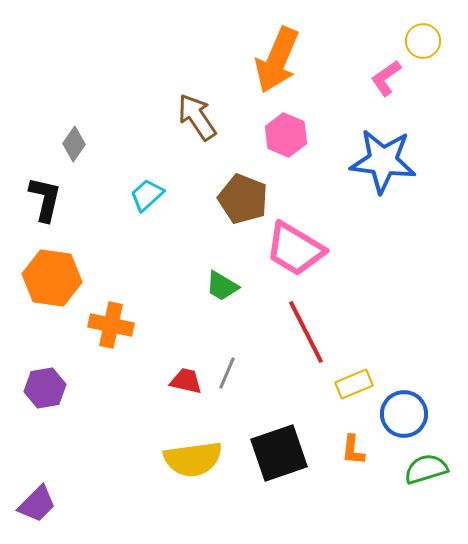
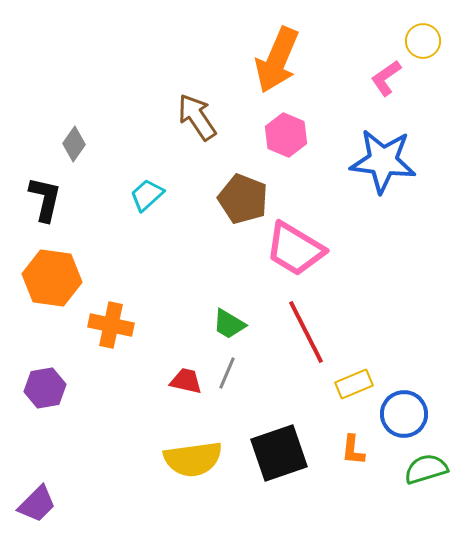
green trapezoid: moved 7 px right, 38 px down
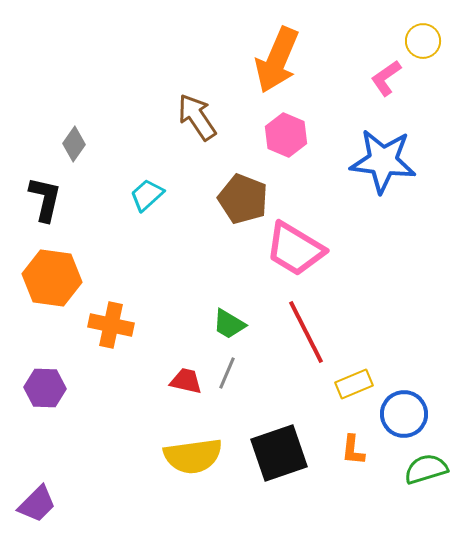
purple hexagon: rotated 12 degrees clockwise
yellow semicircle: moved 3 px up
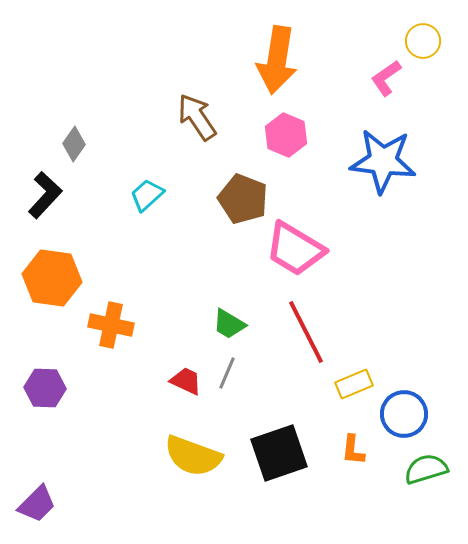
orange arrow: rotated 14 degrees counterclockwise
black L-shape: moved 4 px up; rotated 30 degrees clockwise
red trapezoid: rotated 12 degrees clockwise
yellow semicircle: rotated 28 degrees clockwise
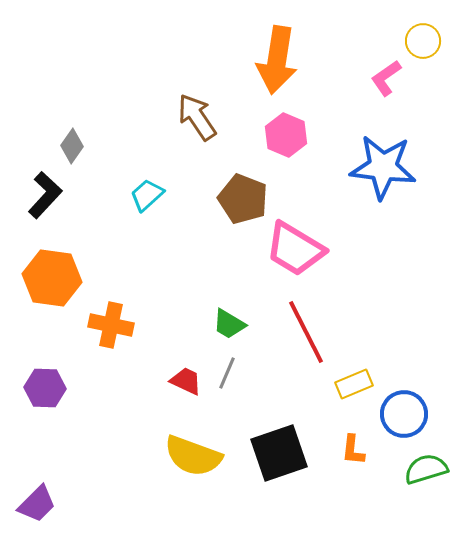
gray diamond: moved 2 px left, 2 px down
blue star: moved 6 px down
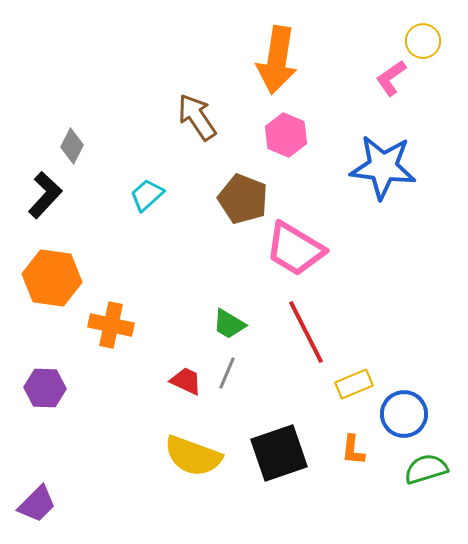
pink L-shape: moved 5 px right
gray diamond: rotated 8 degrees counterclockwise
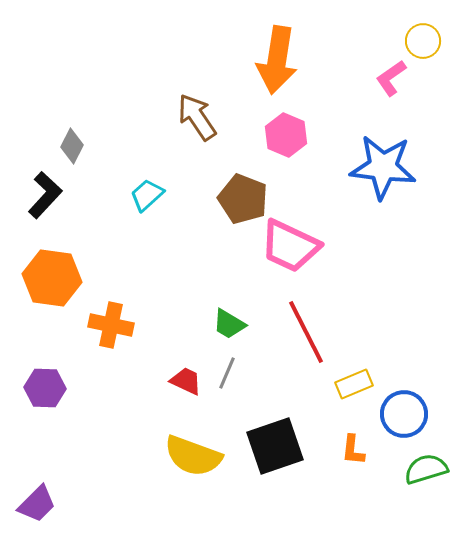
pink trapezoid: moved 5 px left, 3 px up; rotated 6 degrees counterclockwise
black square: moved 4 px left, 7 px up
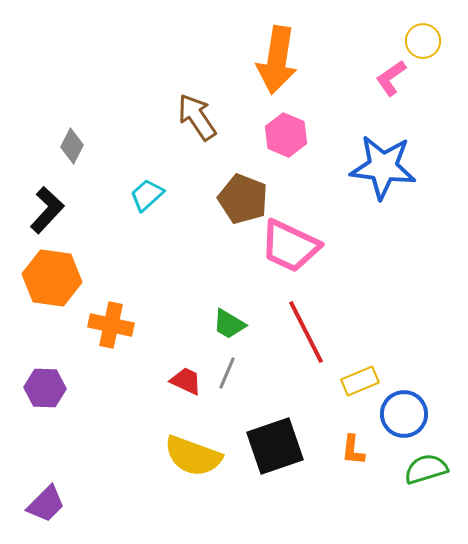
black L-shape: moved 2 px right, 15 px down
yellow rectangle: moved 6 px right, 3 px up
purple trapezoid: moved 9 px right
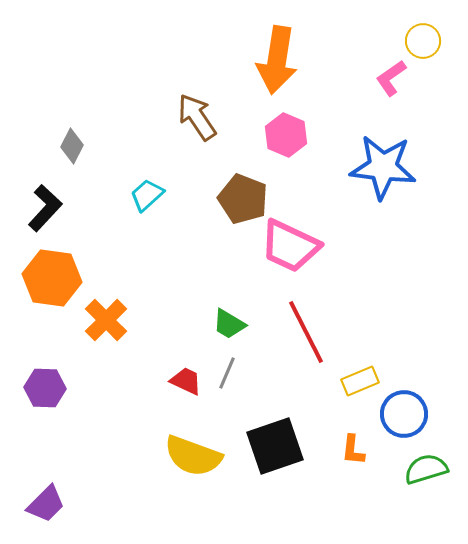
black L-shape: moved 2 px left, 2 px up
orange cross: moved 5 px left, 5 px up; rotated 33 degrees clockwise
